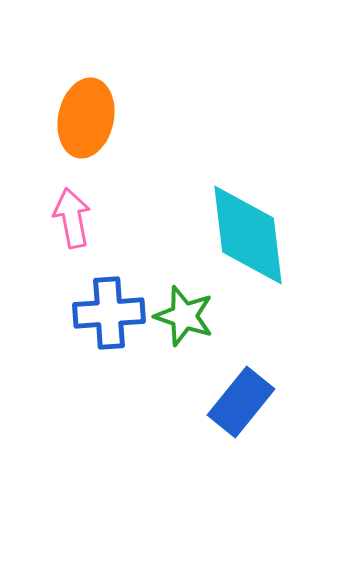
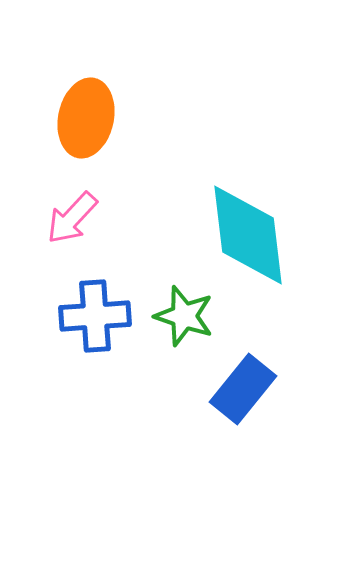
pink arrow: rotated 126 degrees counterclockwise
blue cross: moved 14 px left, 3 px down
blue rectangle: moved 2 px right, 13 px up
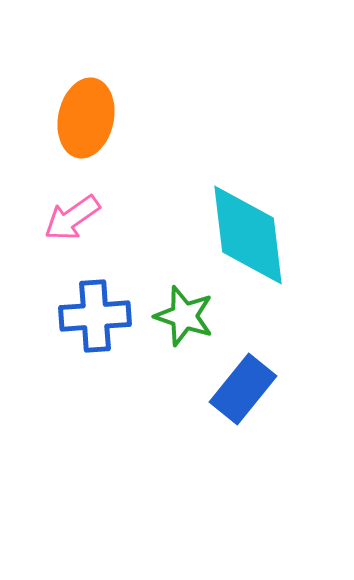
pink arrow: rotated 12 degrees clockwise
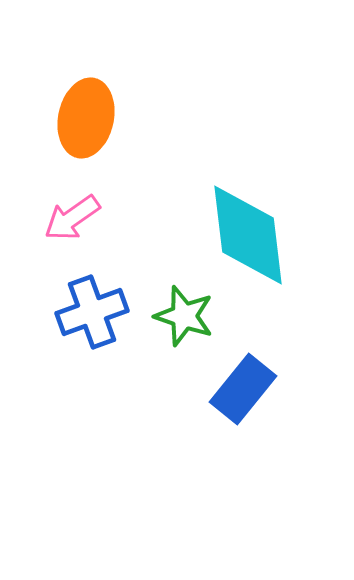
blue cross: moved 3 px left, 4 px up; rotated 16 degrees counterclockwise
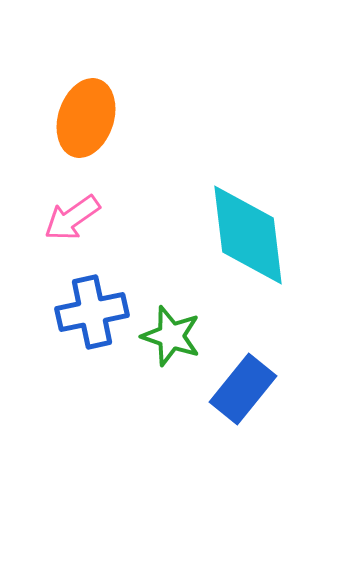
orange ellipse: rotated 6 degrees clockwise
blue cross: rotated 8 degrees clockwise
green star: moved 13 px left, 20 px down
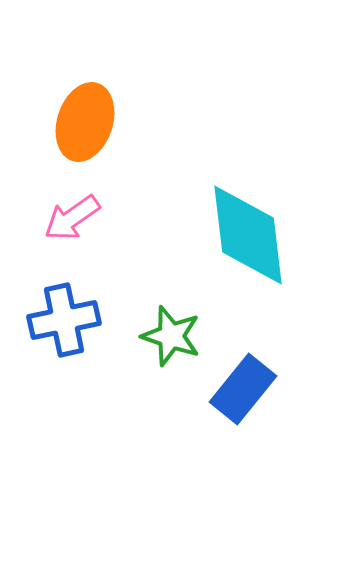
orange ellipse: moved 1 px left, 4 px down
blue cross: moved 28 px left, 8 px down
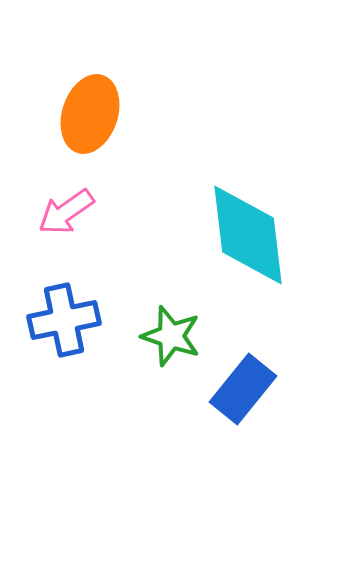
orange ellipse: moved 5 px right, 8 px up
pink arrow: moved 6 px left, 6 px up
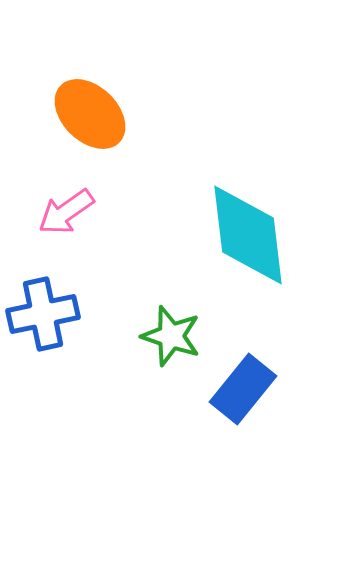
orange ellipse: rotated 64 degrees counterclockwise
blue cross: moved 21 px left, 6 px up
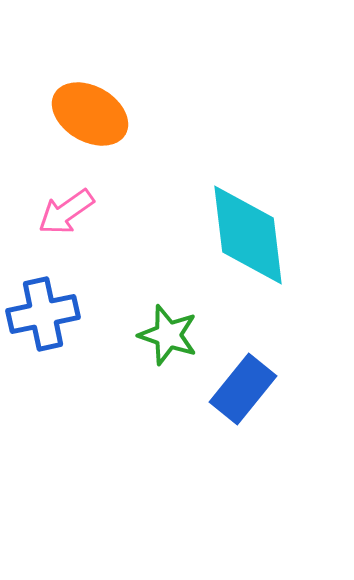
orange ellipse: rotated 14 degrees counterclockwise
green star: moved 3 px left, 1 px up
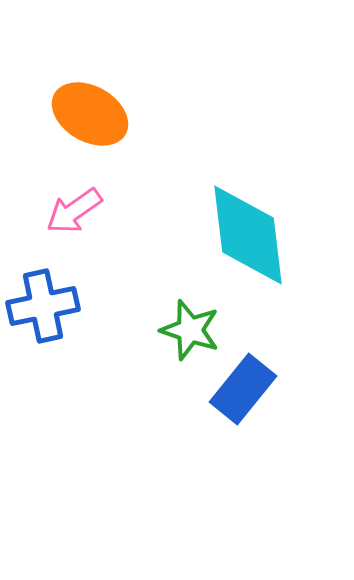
pink arrow: moved 8 px right, 1 px up
blue cross: moved 8 px up
green star: moved 22 px right, 5 px up
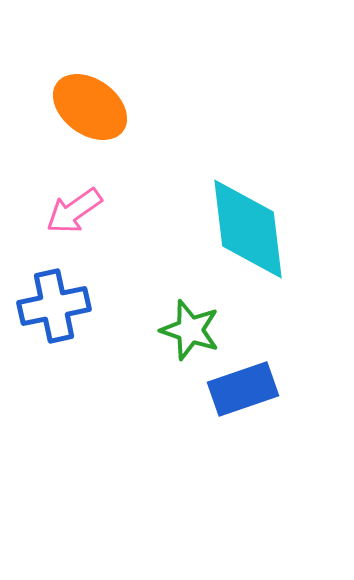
orange ellipse: moved 7 px up; rotated 6 degrees clockwise
cyan diamond: moved 6 px up
blue cross: moved 11 px right
blue rectangle: rotated 32 degrees clockwise
